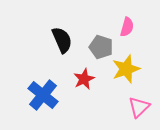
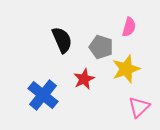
pink semicircle: moved 2 px right
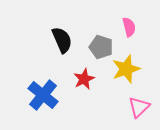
pink semicircle: rotated 30 degrees counterclockwise
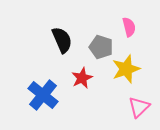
red star: moved 2 px left, 1 px up
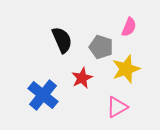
pink semicircle: rotated 36 degrees clockwise
pink triangle: moved 22 px left; rotated 15 degrees clockwise
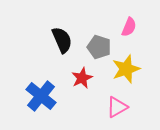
gray pentagon: moved 2 px left
blue cross: moved 2 px left, 1 px down
